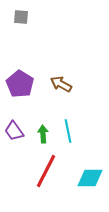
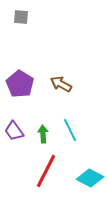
cyan line: moved 2 px right, 1 px up; rotated 15 degrees counterclockwise
cyan diamond: rotated 28 degrees clockwise
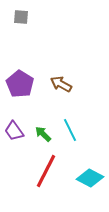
green arrow: rotated 42 degrees counterclockwise
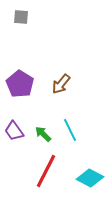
brown arrow: rotated 80 degrees counterclockwise
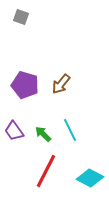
gray square: rotated 14 degrees clockwise
purple pentagon: moved 5 px right, 1 px down; rotated 16 degrees counterclockwise
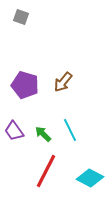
brown arrow: moved 2 px right, 2 px up
